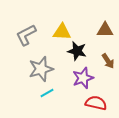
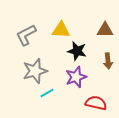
yellow triangle: moved 1 px left, 2 px up
brown arrow: rotated 28 degrees clockwise
gray star: moved 6 px left, 2 px down
purple star: moved 7 px left, 1 px up
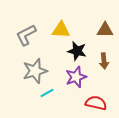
brown arrow: moved 4 px left
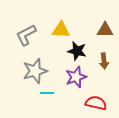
cyan line: rotated 32 degrees clockwise
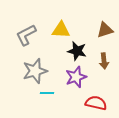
brown triangle: rotated 18 degrees counterclockwise
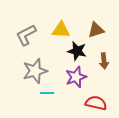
brown triangle: moved 9 px left
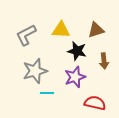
purple star: moved 1 px left
red semicircle: moved 1 px left
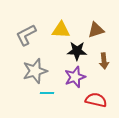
black star: rotated 12 degrees counterclockwise
red semicircle: moved 1 px right, 3 px up
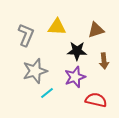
yellow triangle: moved 4 px left, 3 px up
gray L-shape: rotated 140 degrees clockwise
cyan line: rotated 40 degrees counterclockwise
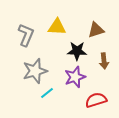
red semicircle: rotated 30 degrees counterclockwise
